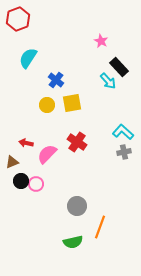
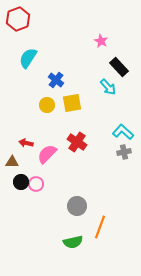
cyan arrow: moved 6 px down
brown triangle: rotated 24 degrees clockwise
black circle: moved 1 px down
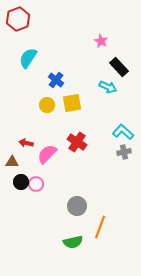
cyan arrow: rotated 24 degrees counterclockwise
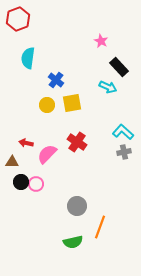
cyan semicircle: rotated 25 degrees counterclockwise
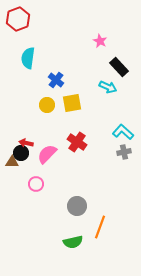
pink star: moved 1 px left
black circle: moved 29 px up
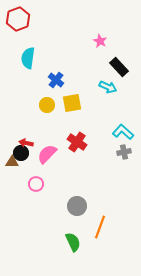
green semicircle: rotated 102 degrees counterclockwise
